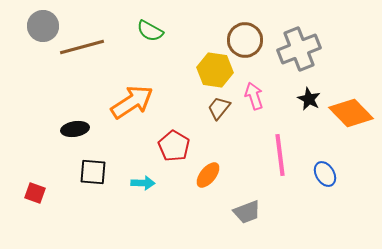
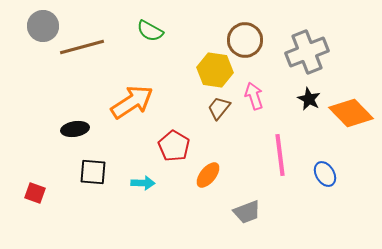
gray cross: moved 8 px right, 3 px down
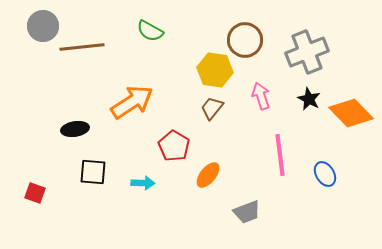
brown line: rotated 9 degrees clockwise
pink arrow: moved 7 px right
brown trapezoid: moved 7 px left
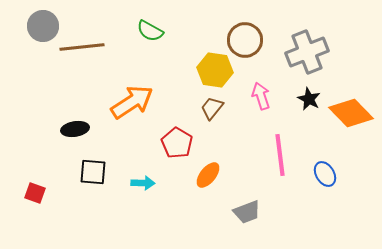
red pentagon: moved 3 px right, 3 px up
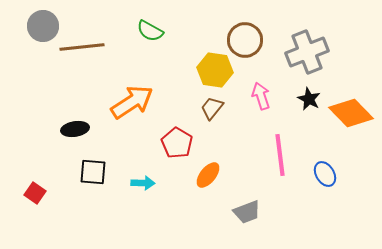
red square: rotated 15 degrees clockwise
